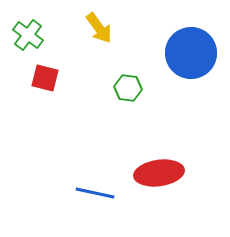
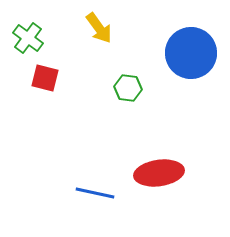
green cross: moved 3 px down
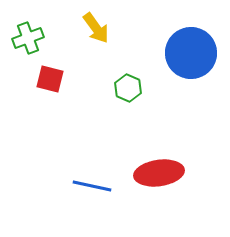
yellow arrow: moved 3 px left
green cross: rotated 32 degrees clockwise
red square: moved 5 px right, 1 px down
green hexagon: rotated 16 degrees clockwise
blue line: moved 3 px left, 7 px up
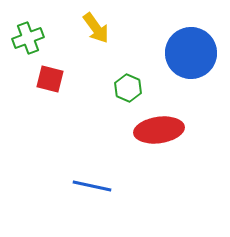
red ellipse: moved 43 px up
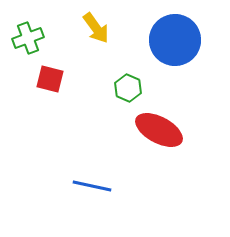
blue circle: moved 16 px left, 13 px up
red ellipse: rotated 36 degrees clockwise
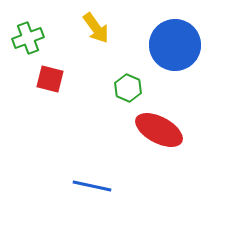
blue circle: moved 5 px down
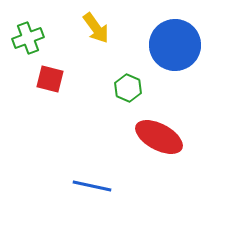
red ellipse: moved 7 px down
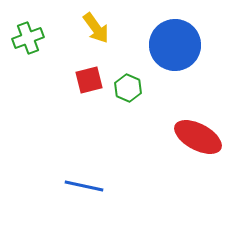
red square: moved 39 px right, 1 px down; rotated 28 degrees counterclockwise
red ellipse: moved 39 px right
blue line: moved 8 px left
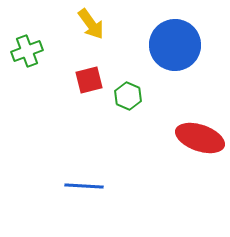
yellow arrow: moved 5 px left, 4 px up
green cross: moved 1 px left, 13 px down
green hexagon: moved 8 px down
red ellipse: moved 2 px right, 1 px down; rotated 9 degrees counterclockwise
blue line: rotated 9 degrees counterclockwise
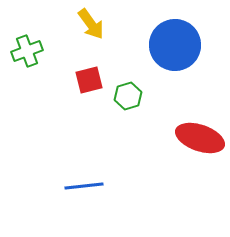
green hexagon: rotated 20 degrees clockwise
blue line: rotated 9 degrees counterclockwise
